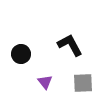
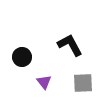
black circle: moved 1 px right, 3 px down
purple triangle: moved 1 px left
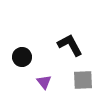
gray square: moved 3 px up
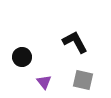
black L-shape: moved 5 px right, 3 px up
gray square: rotated 15 degrees clockwise
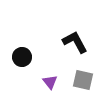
purple triangle: moved 6 px right
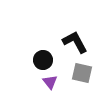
black circle: moved 21 px right, 3 px down
gray square: moved 1 px left, 7 px up
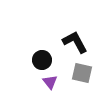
black circle: moved 1 px left
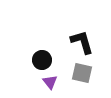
black L-shape: moved 7 px right; rotated 12 degrees clockwise
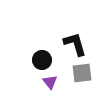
black L-shape: moved 7 px left, 2 px down
gray square: rotated 20 degrees counterclockwise
